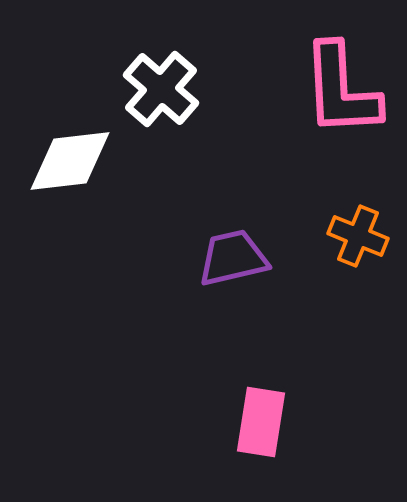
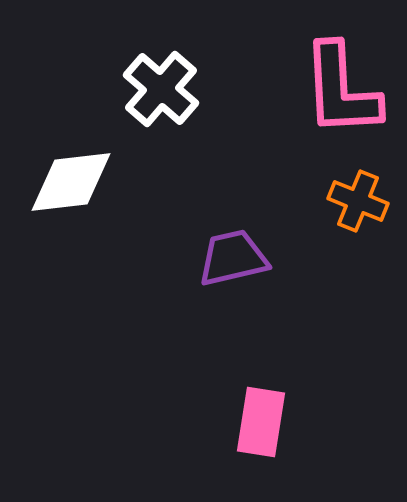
white diamond: moved 1 px right, 21 px down
orange cross: moved 35 px up
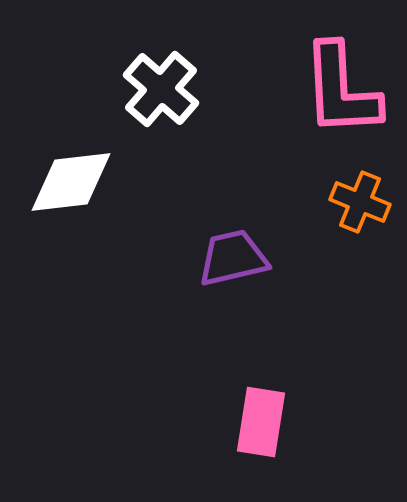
orange cross: moved 2 px right, 1 px down
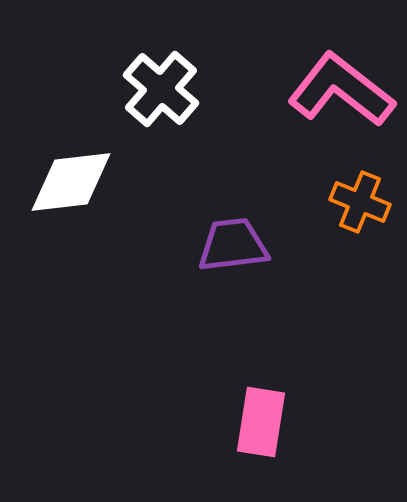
pink L-shape: rotated 131 degrees clockwise
purple trapezoid: moved 13 px up; rotated 6 degrees clockwise
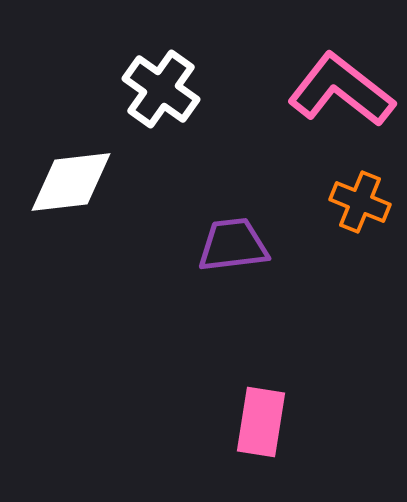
white cross: rotated 6 degrees counterclockwise
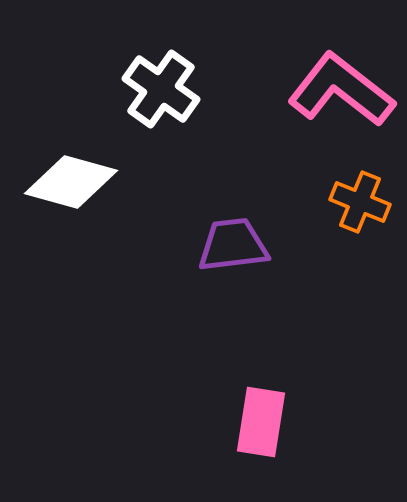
white diamond: rotated 22 degrees clockwise
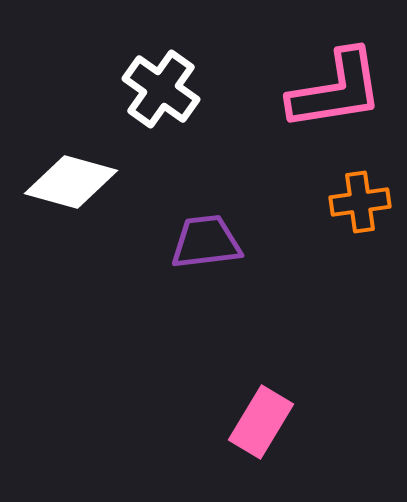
pink L-shape: moved 5 px left; rotated 133 degrees clockwise
orange cross: rotated 30 degrees counterclockwise
purple trapezoid: moved 27 px left, 3 px up
pink rectangle: rotated 22 degrees clockwise
